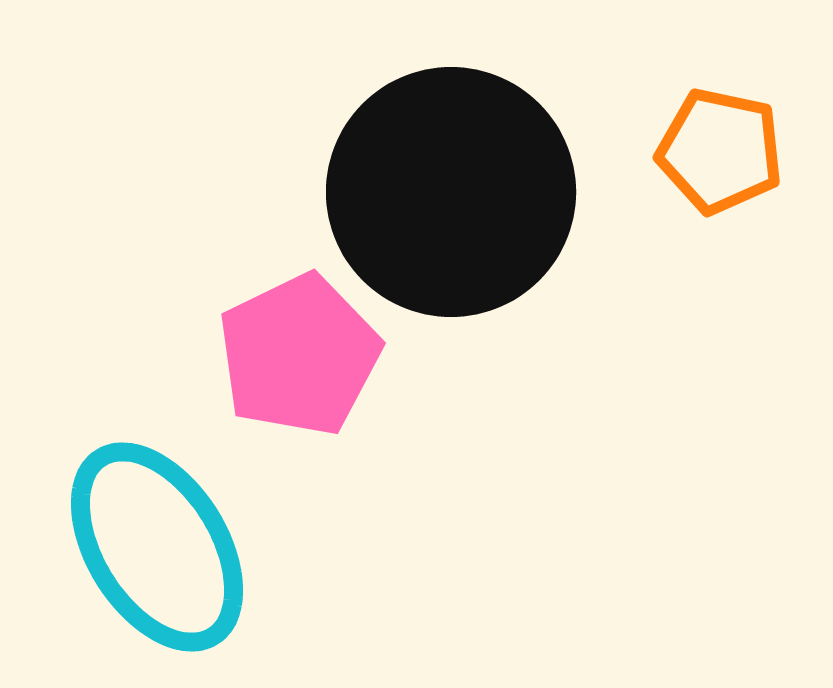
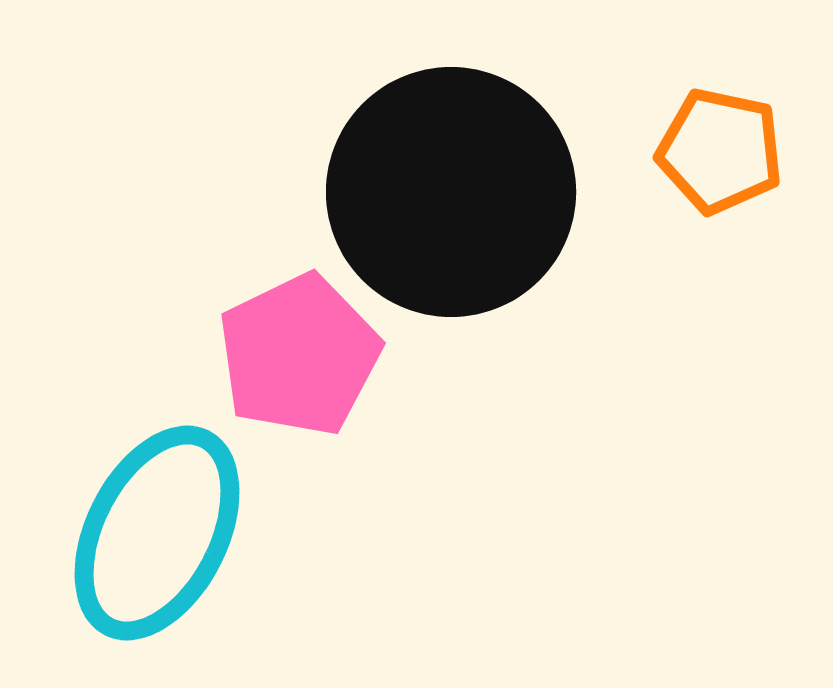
cyan ellipse: moved 14 px up; rotated 59 degrees clockwise
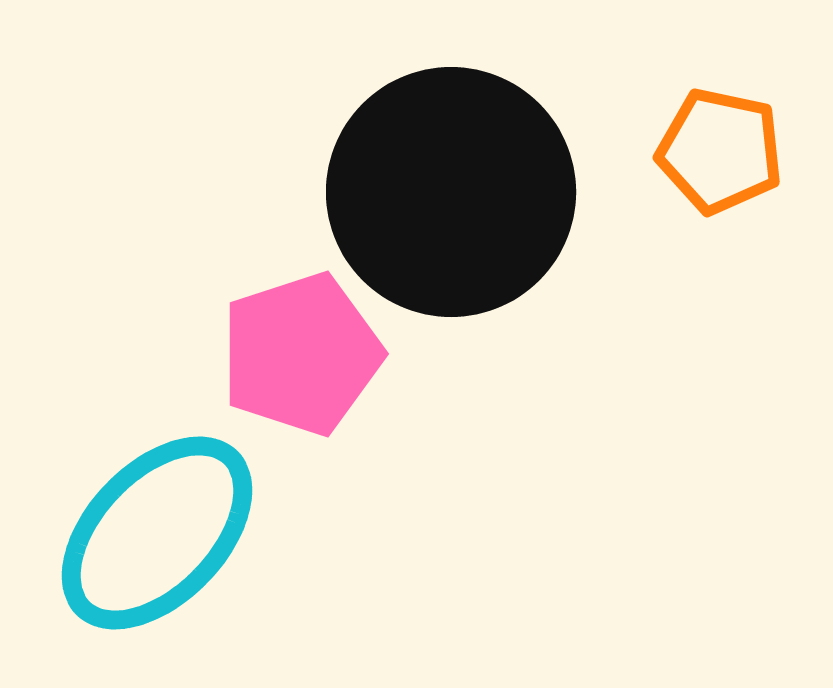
pink pentagon: moved 2 px right, 1 px up; rotated 8 degrees clockwise
cyan ellipse: rotated 17 degrees clockwise
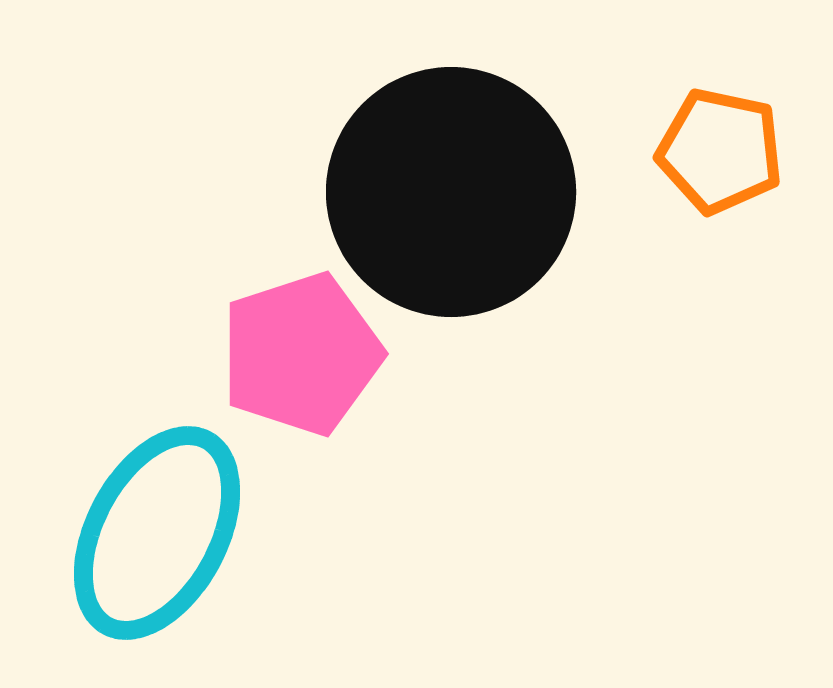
cyan ellipse: rotated 16 degrees counterclockwise
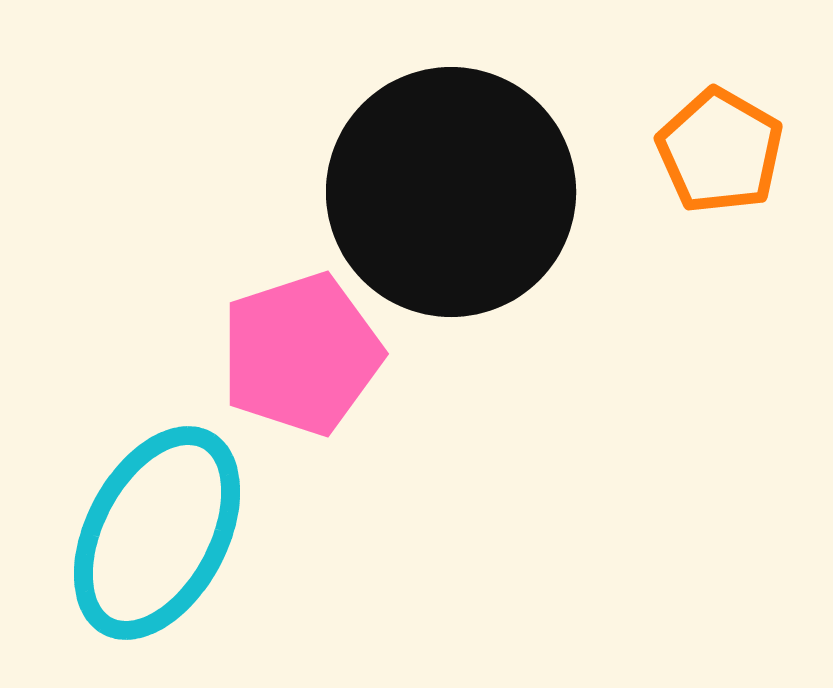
orange pentagon: rotated 18 degrees clockwise
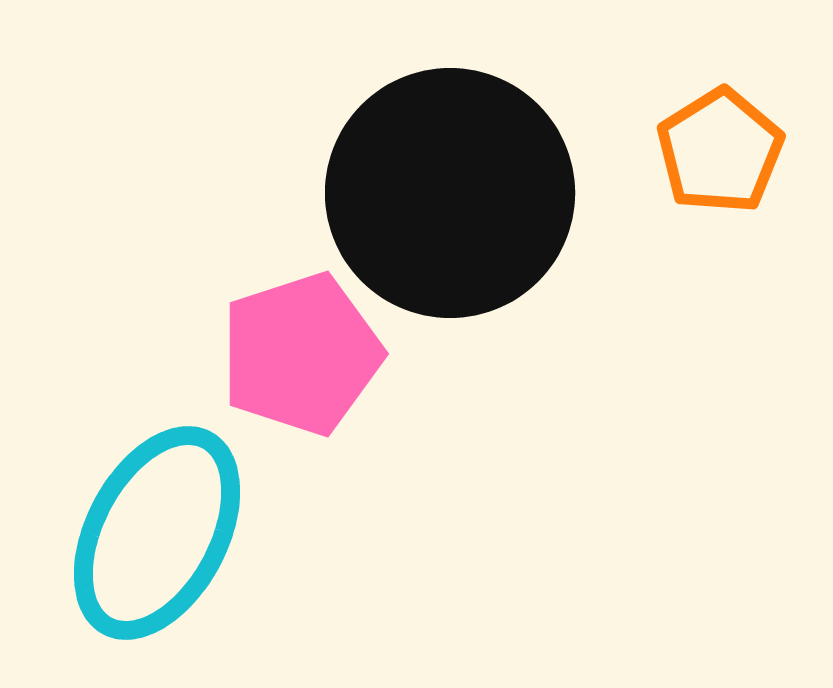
orange pentagon: rotated 10 degrees clockwise
black circle: moved 1 px left, 1 px down
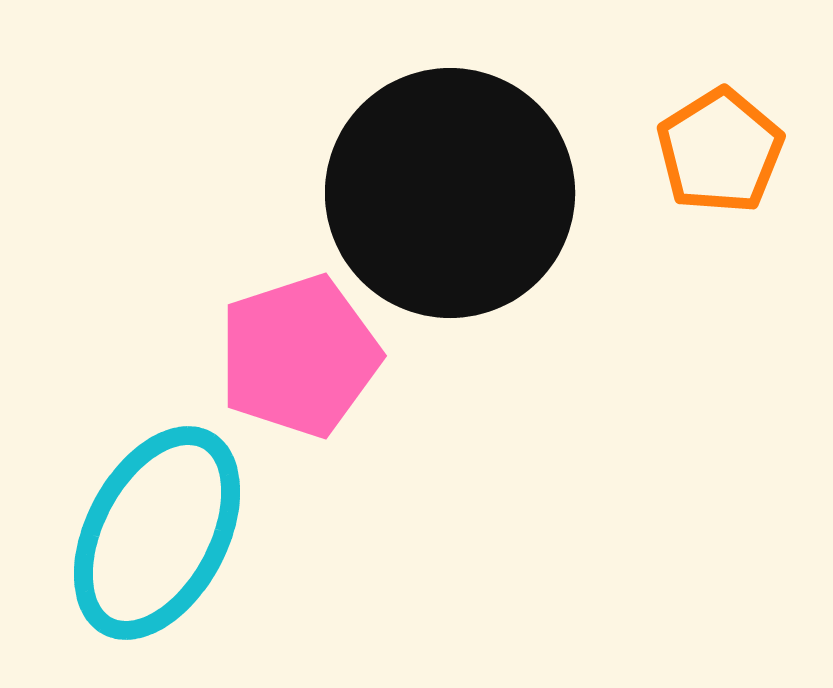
pink pentagon: moved 2 px left, 2 px down
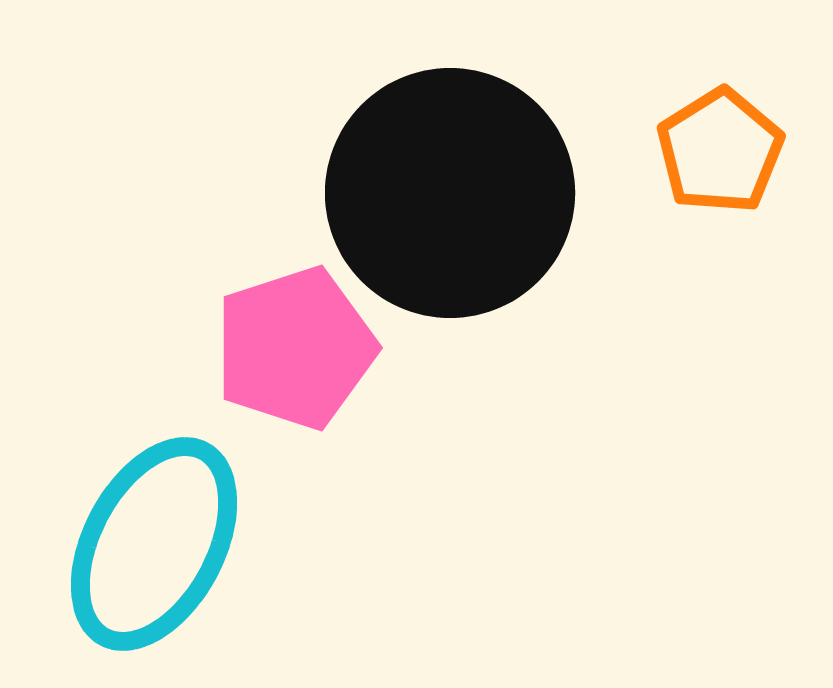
pink pentagon: moved 4 px left, 8 px up
cyan ellipse: moved 3 px left, 11 px down
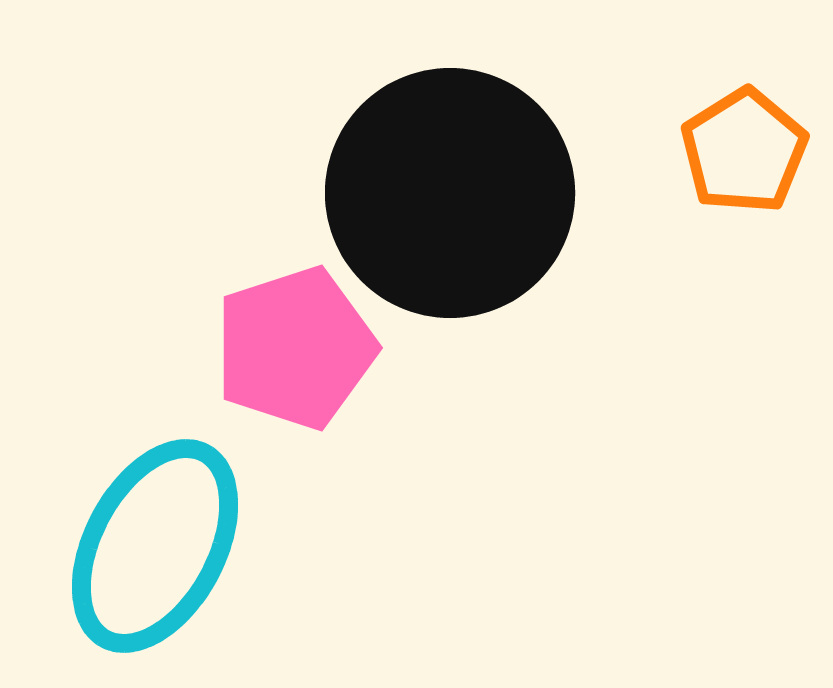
orange pentagon: moved 24 px right
cyan ellipse: moved 1 px right, 2 px down
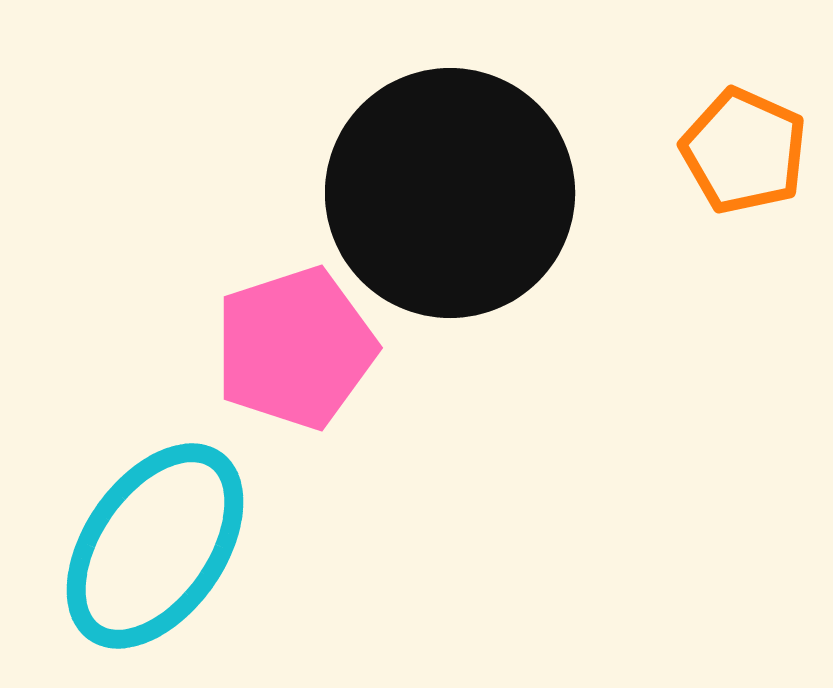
orange pentagon: rotated 16 degrees counterclockwise
cyan ellipse: rotated 7 degrees clockwise
